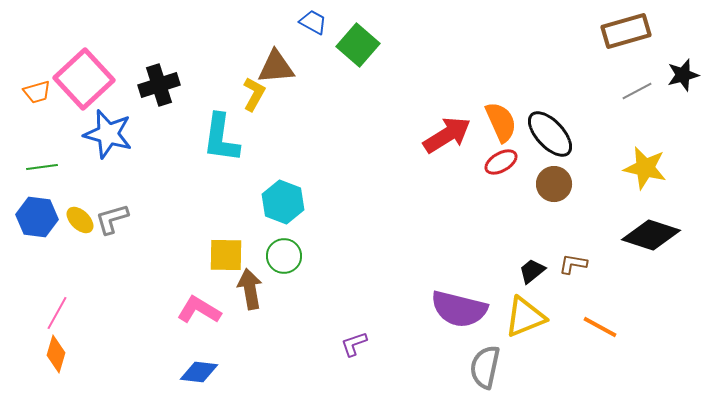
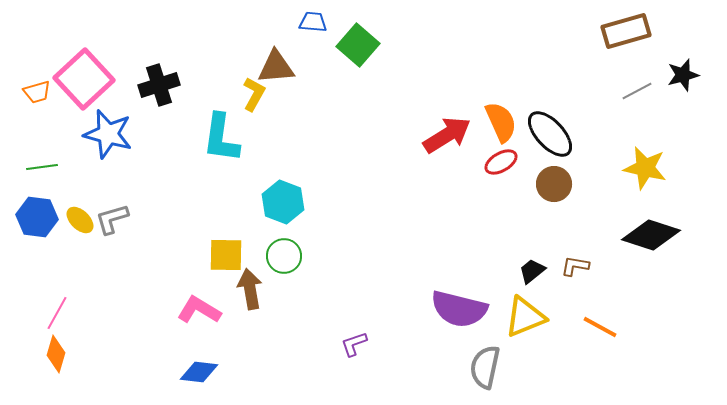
blue trapezoid: rotated 24 degrees counterclockwise
brown L-shape: moved 2 px right, 2 px down
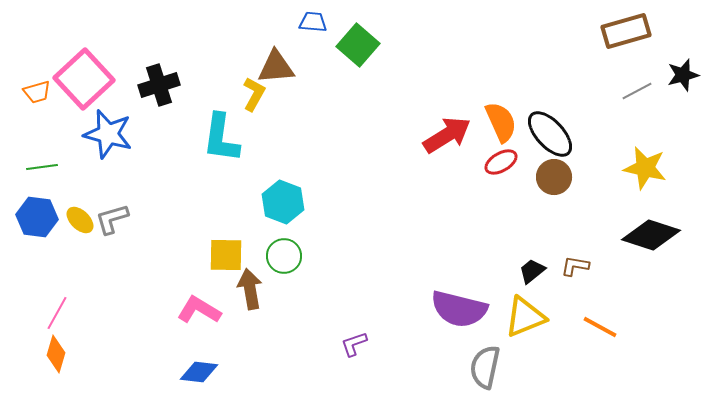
brown circle: moved 7 px up
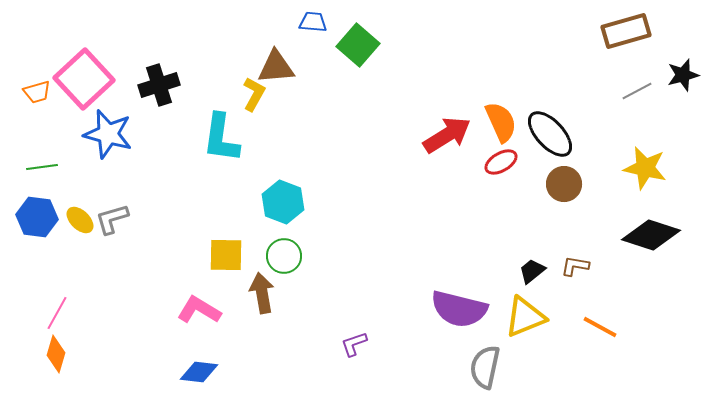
brown circle: moved 10 px right, 7 px down
brown arrow: moved 12 px right, 4 px down
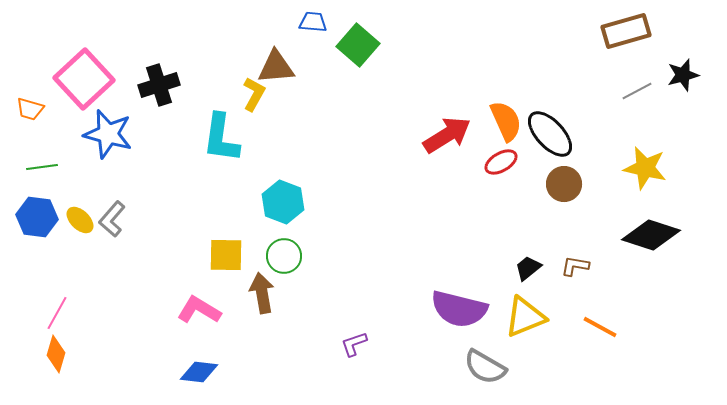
orange trapezoid: moved 7 px left, 17 px down; rotated 32 degrees clockwise
orange semicircle: moved 5 px right, 1 px up
gray L-shape: rotated 33 degrees counterclockwise
black trapezoid: moved 4 px left, 3 px up
gray semicircle: rotated 72 degrees counterclockwise
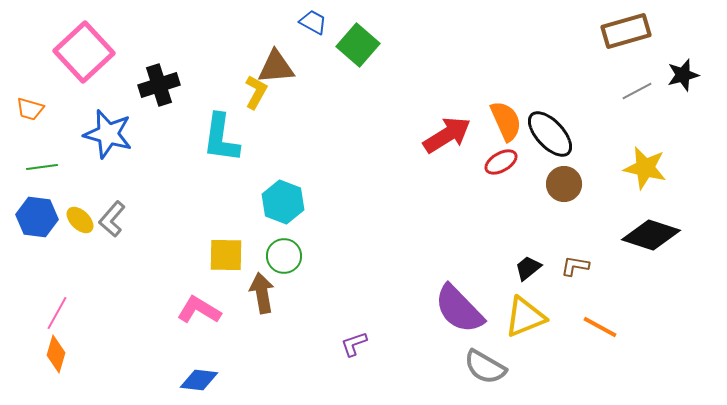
blue trapezoid: rotated 24 degrees clockwise
pink square: moved 27 px up
yellow L-shape: moved 2 px right, 2 px up
purple semicircle: rotated 32 degrees clockwise
blue diamond: moved 8 px down
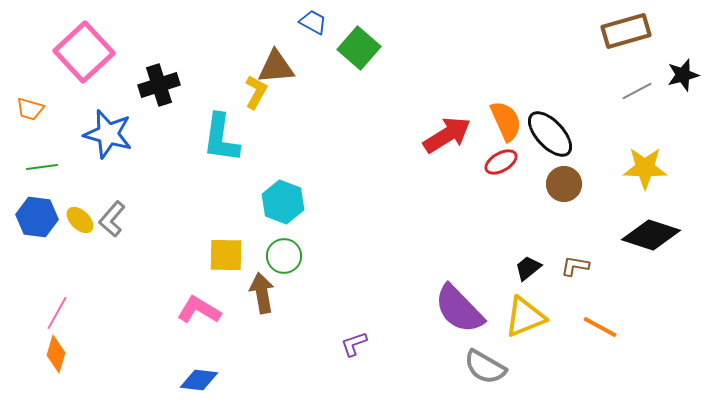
green square: moved 1 px right, 3 px down
yellow star: rotated 12 degrees counterclockwise
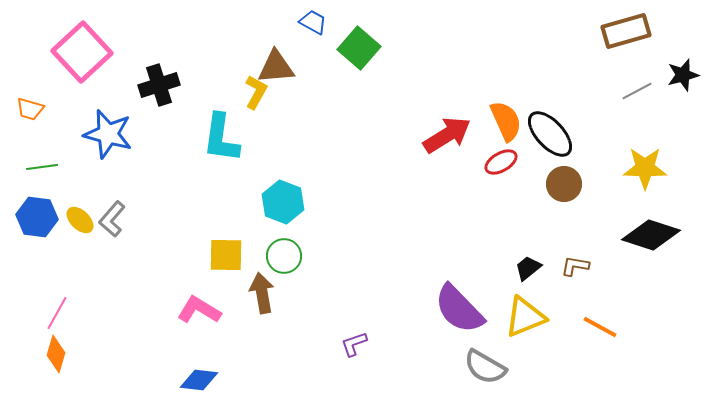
pink square: moved 2 px left
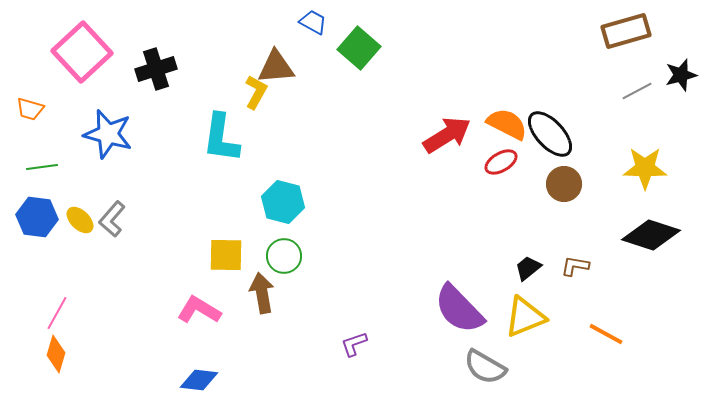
black star: moved 2 px left
black cross: moved 3 px left, 16 px up
orange semicircle: moved 1 px right, 3 px down; rotated 39 degrees counterclockwise
cyan hexagon: rotated 6 degrees counterclockwise
orange line: moved 6 px right, 7 px down
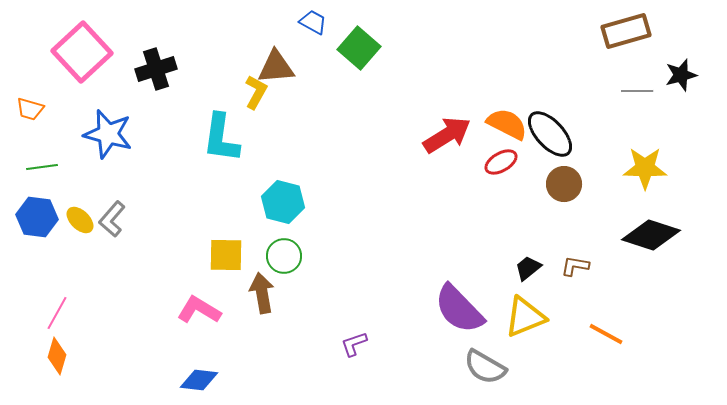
gray line: rotated 28 degrees clockwise
orange diamond: moved 1 px right, 2 px down
